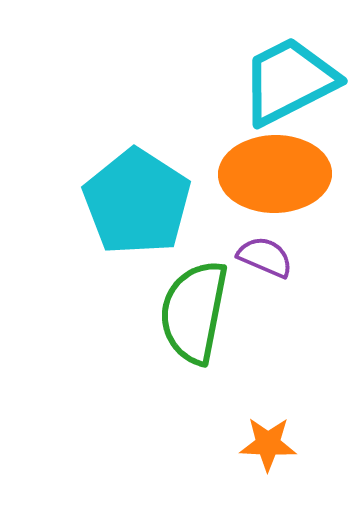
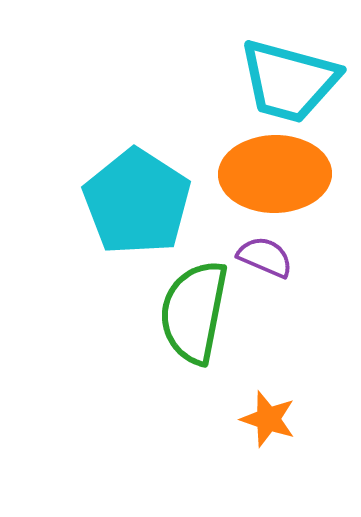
cyan trapezoid: rotated 138 degrees counterclockwise
orange star: moved 25 px up; rotated 16 degrees clockwise
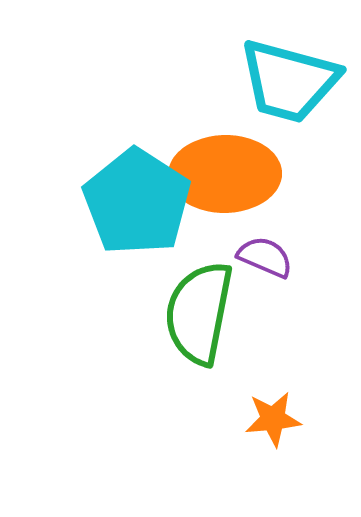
orange ellipse: moved 50 px left
green semicircle: moved 5 px right, 1 px down
orange star: moved 5 px right; rotated 24 degrees counterclockwise
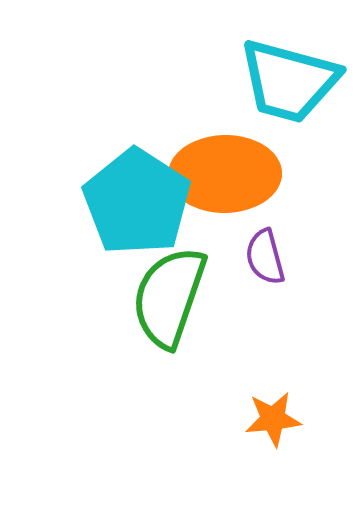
purple semicircle: rotated 128 degrees counterclockwise
green semicircle: moved 30 px left, 16 px up; rotated 8 degrees clockwise
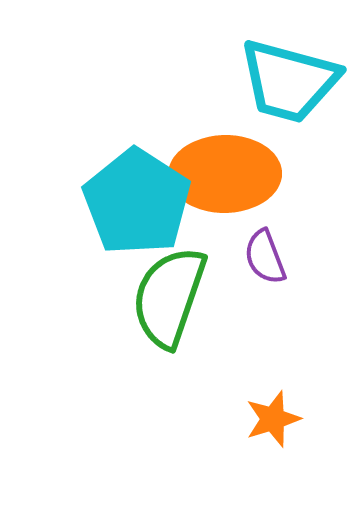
purple semicircle: rotated 6 degrees counterclockwise
orange star: rotated 12 degrees counterclockwise
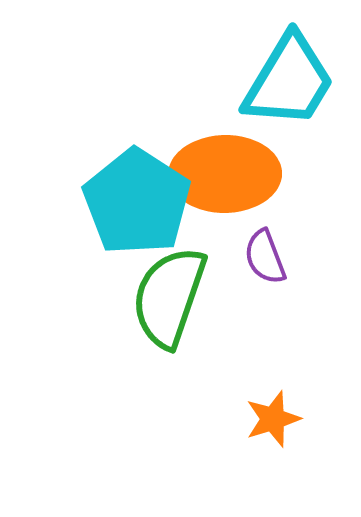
cyan trapezoid: rotated 74 degrees counterclockwise
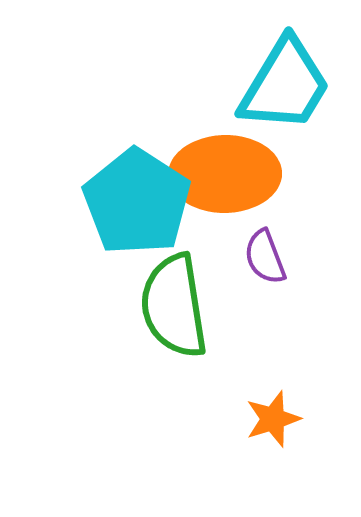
cyan trapezoid: moved 4 px left, 4 px down
green semicircle: moved 5 px right, 9 px down; rotated 28 degrees counterclockwise
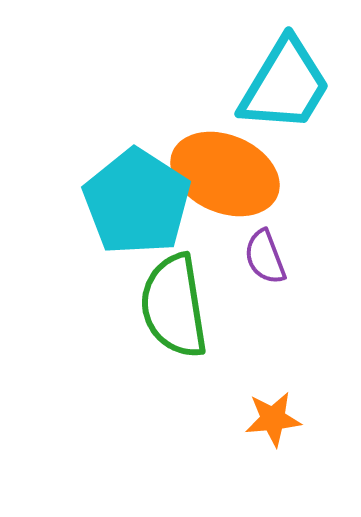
orange ellipse: rotated 24 degrees clockwise
orange star: rotated 12 degrees clockwise
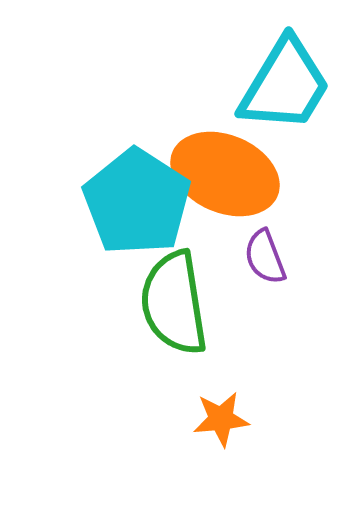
green semicircle: moved 3 px up
orange star: moved 52 px left
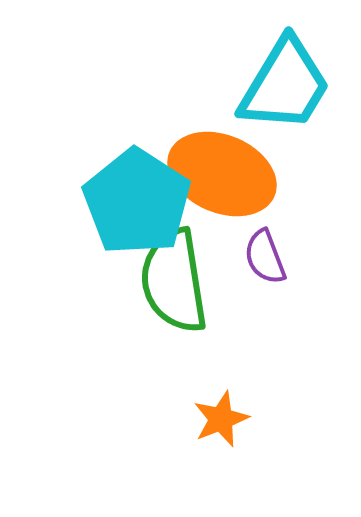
orange ellipse: moved 3 px left
green semicircle: moved 22 px up
orange star: rotated 16 degrees counterclockwise
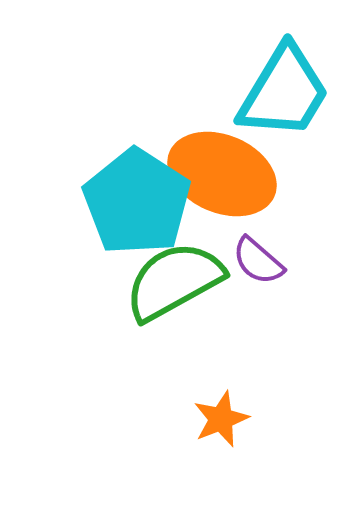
cyan trapezoid: moved 1 px left, 7 px down
purple semicircle: moved 7 px left, 4 px down; rotated 28 degrees counterclockwise
green semicircle: rotated 70 degrees clockwise
